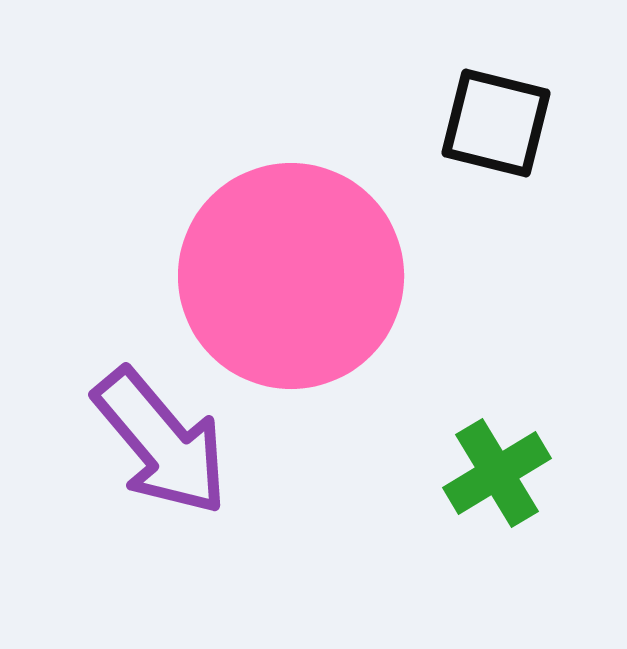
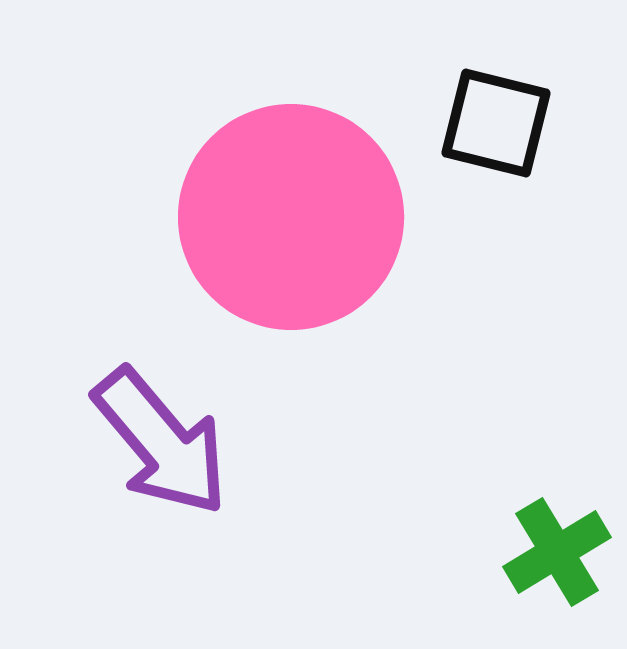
pink circle: moved 59 px up
green cross: moved 60 px right, 79 px down
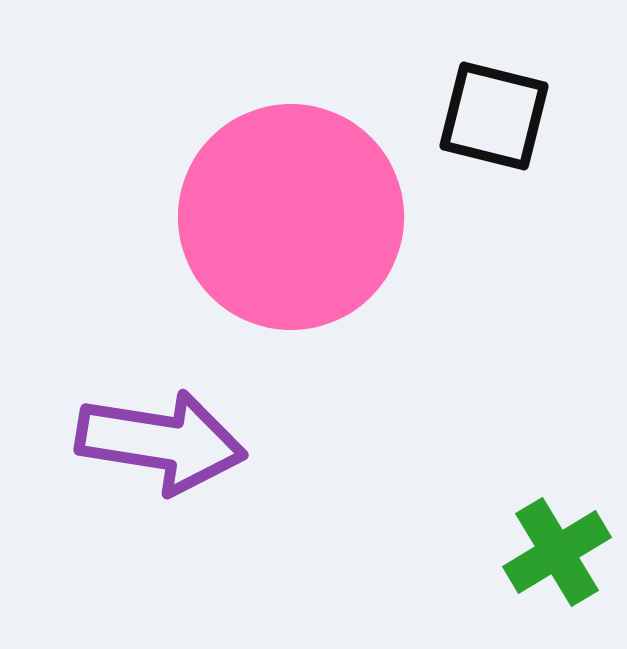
black square: moved 2 px left, 7 px up
purple arrow: rotated 41 degrees counterclockwise
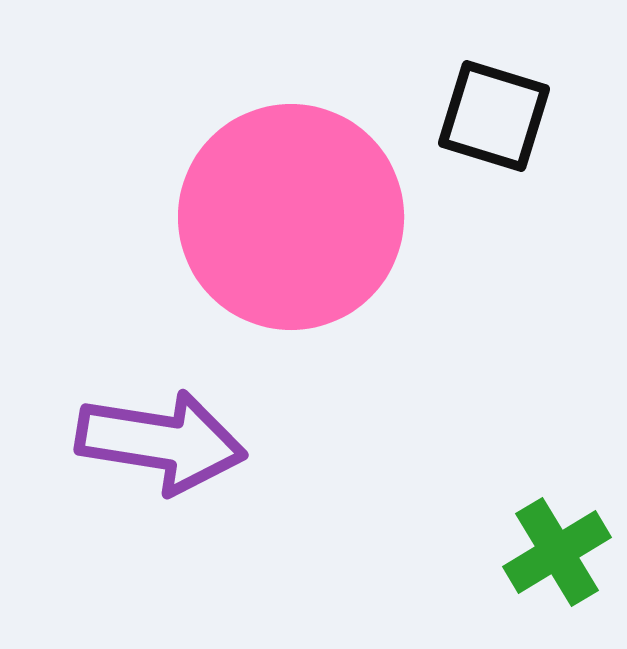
black square: rotated 3 degrees clockwise
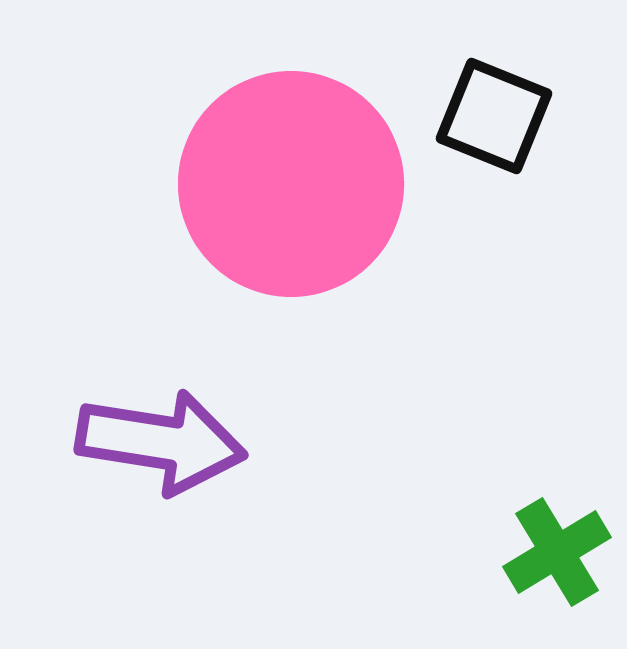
black square: rotated 5 degrees clockwise
pink circle: moved 33 px up
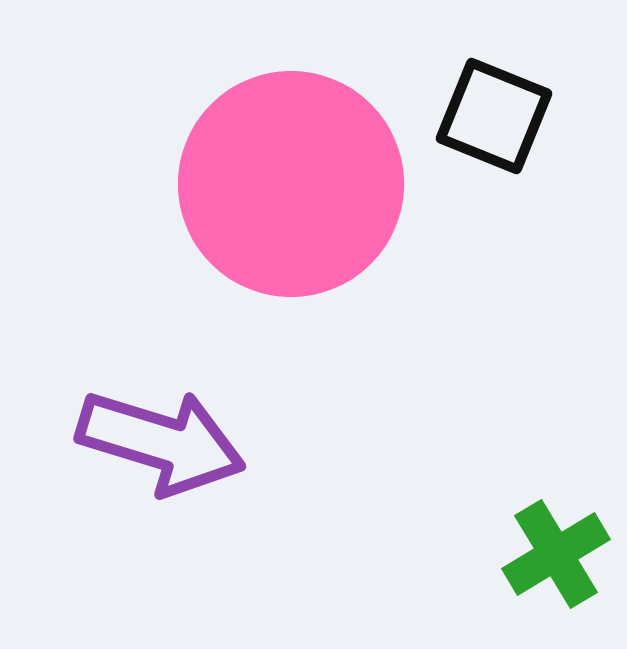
purple arrow: rotated 8 degrees clockwise
green cross: moved 1 px left, 2 px down
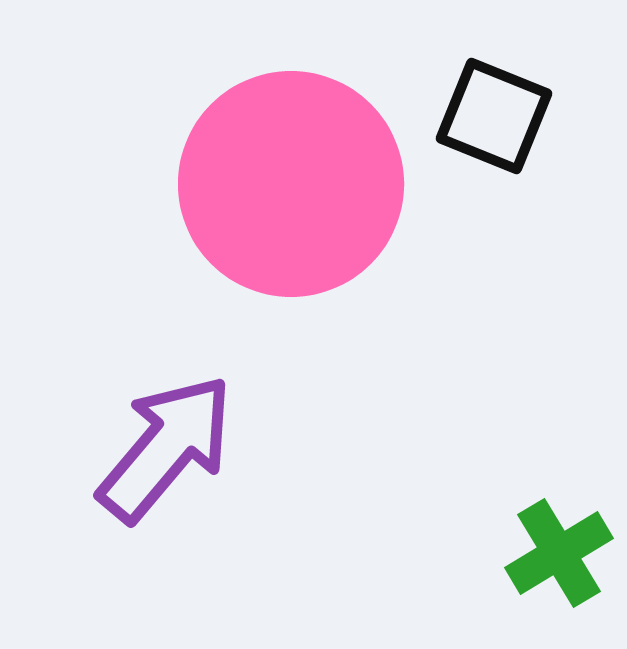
purple arrow: moved 5 px right, 6 px down; rotated 67 degrees counterclockwise
green cross: moved 3 px right, 1 px up
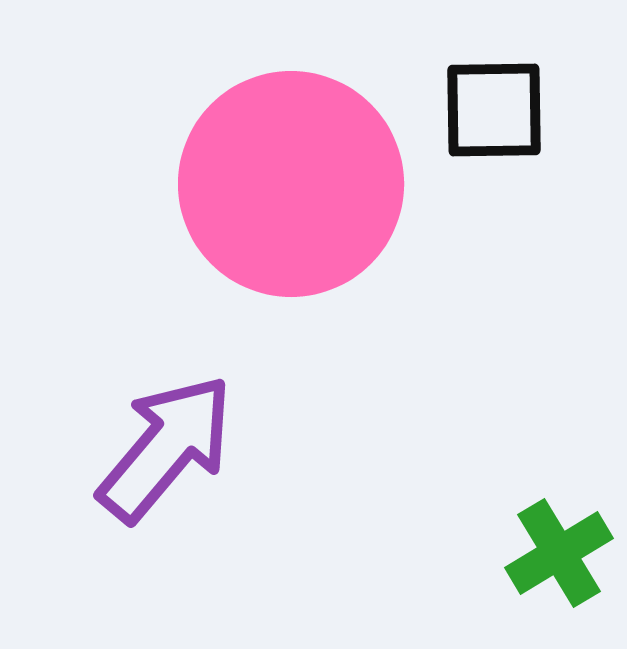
black square: moved 6 px up; rotated 23 degrees counterclockwise
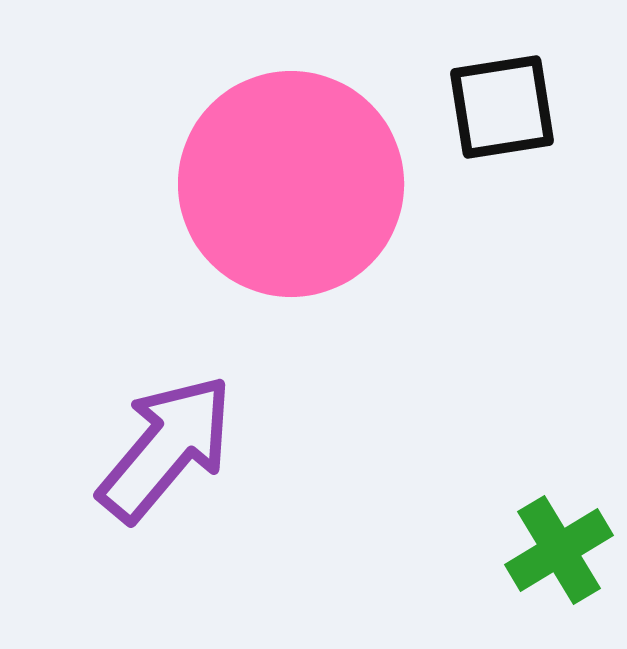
black square: moved 8 px right, 3 px up; rotated 8 degrees counterclockwise
green cross: moved 3 px up
